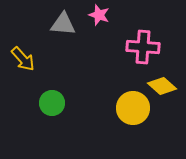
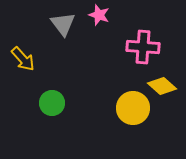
gray triangle: rotated 48 degrees clockwise
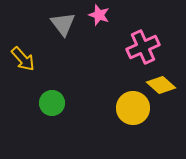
pink cross: rotated 28 degrees counterclockwise
yellow diamond: moved 1 px left, 1 px up
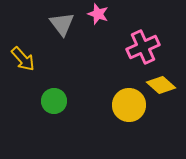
pink star: moved 1 px left, 1 px up
gray triangle: moved 1 px left
green circle: moved 2 px right, 2 px up
yellow circle: moved 4 px left, 3 px up
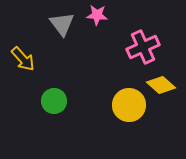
pink star: moved 1 px left, 1 px down; rotated 15 degrees counterclockwise
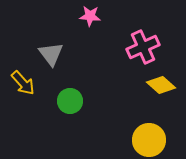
pink star: moved 7 px left, 1 px down
gray triangle: moved 11 px left, 30 px down
yellow arrow: moved 24 px down
green circle: moved 16 px right
yellow circle: moved 20 px right, 35 px down
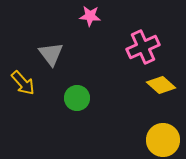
green circle: moved 7 px right, 3 px up
yellow circle: moved 14 px right
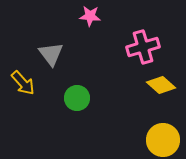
pink cross: rotated 8 degrees clockwise
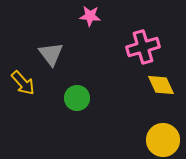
yellow diamond: rotated 24 degrees clockwise
